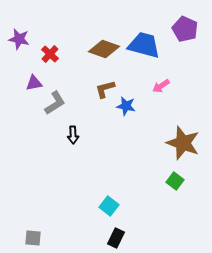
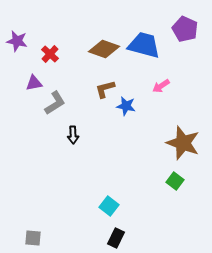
purple star: moved 2 px left, 2 px down
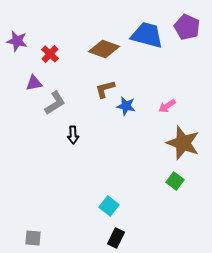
purple pentagon: moved 2 px right, 2 px up
blue trapezoid: moved 3 px right, 10 px up
pink arrow: moved 6 px right, 20 px down
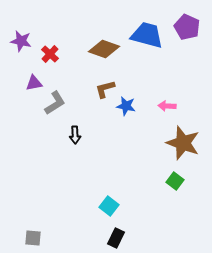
purple star: moved 4 px right
pink arrow: rotated 36 degrees clockwise
black arrow: moved 2 px right
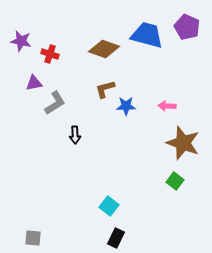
red cross: rotated 24 degrees counterclockwise
blue star: rotated 12 degrees counterclockwise
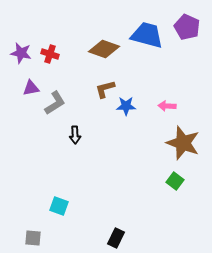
purple star: moved 12 px down
purple triangle: moved 3 px left, 5 px down
cyan square: moved 50 px left; rotated 18 degrees counterclockwise
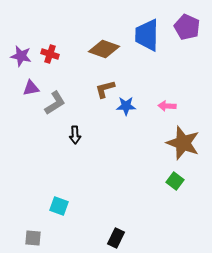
blue trapezoid: rotated 104 degrees counterclockwise
purple star: moved 3 px down
